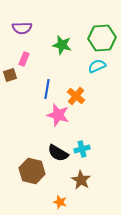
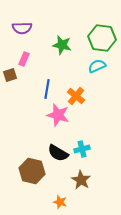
green hexagon: rotated 12 degrees clockwise
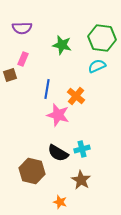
pink rectangle: moved 1 px left
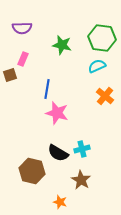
orange cross: moved 29 px right
pink star: moved 1 px left, 2 px up
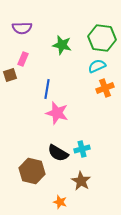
orange cross: moved 8 px up; rotated 30 degrees clockwise
brown star: moved 1 px down
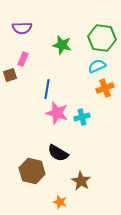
cyan cross: moved 32 px up
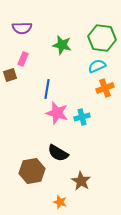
brown hexagon: rotated 25 degrees counterclockwise
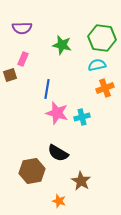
cyan semicircle: moved 1 px up; rotated 12 degrees clockwise
orange star: moved 1 px left, 1 px up
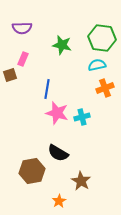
orange star: rotated 24 degrees clockwise
